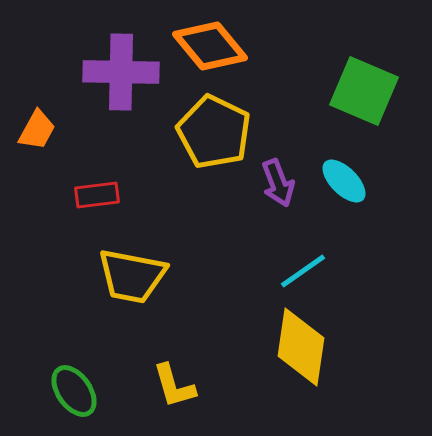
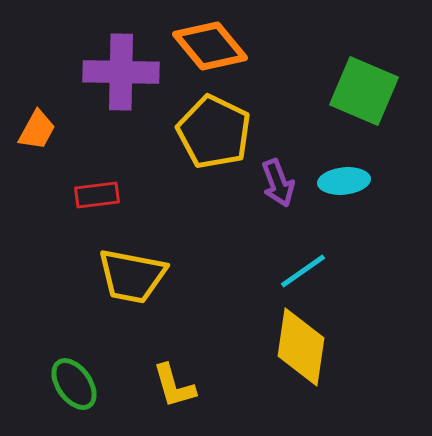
cyan ellipse: rotated 51 degrees counterclockwise
green ellipse: moved 7 px up
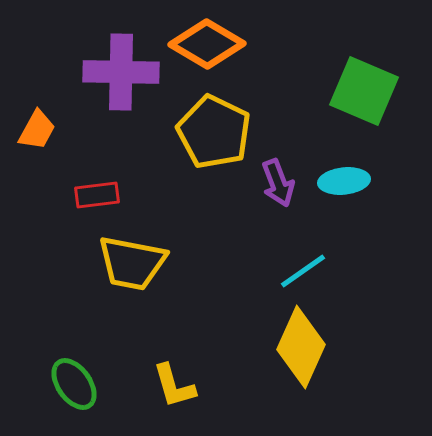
orange diamond: moved 3 px left, 2 px up; rotated 20 degrees counterclockwise
yellow trapezoid: moved 13 px up
yellow diamond: rotated 16 degrees clockwise
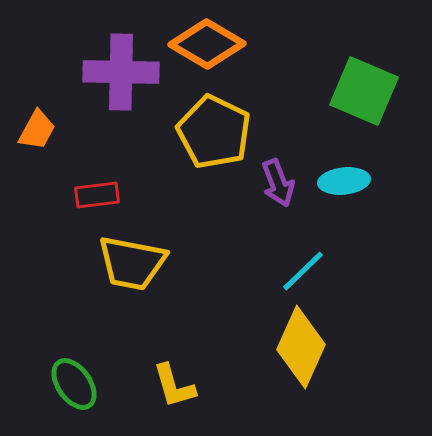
cyan line: rotated 9 degrees counterclockwise
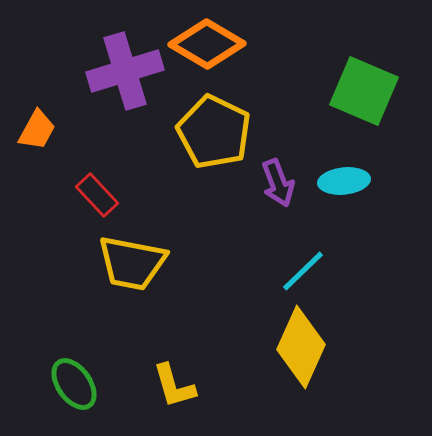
purple cross: moved 4 px right, 1 px up; rotated 18 degrees counterclockwise
red rectangle: rotated 54 degrees clockwise
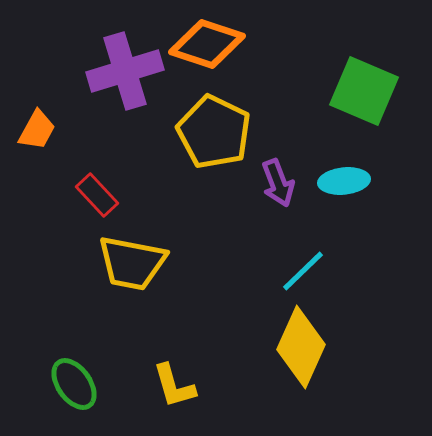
orange diamond: rotated 12 degrees counterclockwise
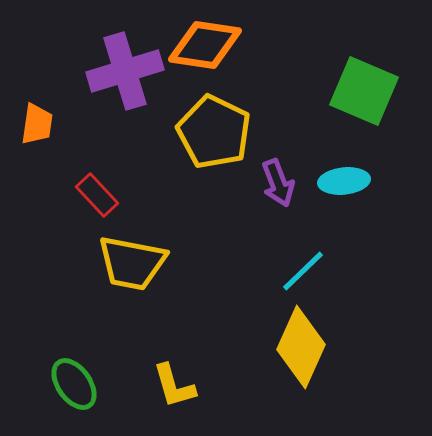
orange diamond: moved 2 px left, 1 px down; rotated 10 degrees counterclockwise
orange trapezoid: moved 6 px up; rotated 21 degrees counterclockwise
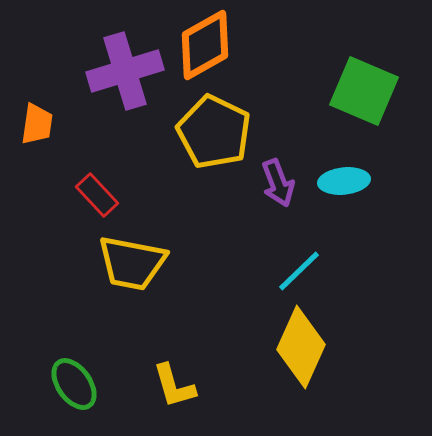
orange diamond: rotated 38 degrees counterclockwise
cyan line: moved 4 px left
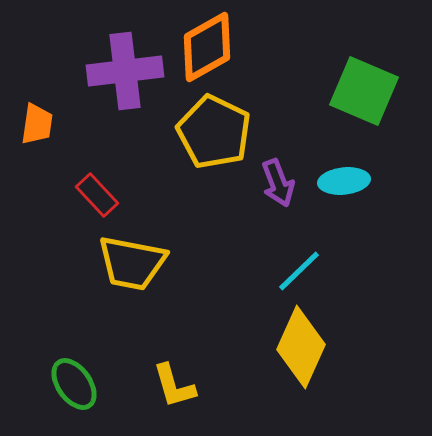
orange diamond: moved 2 px right, 2 px down
purple cross: rotated 10 degrees clockwise
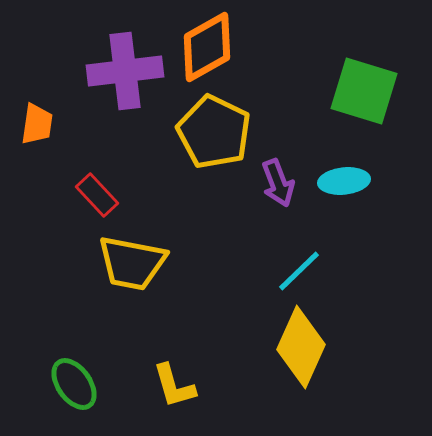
green square: rotated 6 degrees counterclockwise
